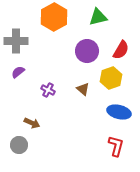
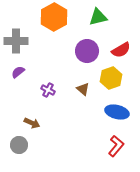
red semicircle: rotated 30 degrees clockwise
blue ellipse: moved 2 px left
red L-shape: rotated 25 degrees clockwise
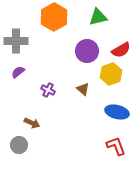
yellow hexagon: moved 4 px up
red L-shape: rotated 60 degrees counterclockwise
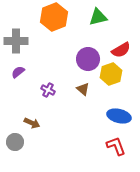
orange hexagon: rotated 8 degrees clockwise
purple circle: moved 1 px right, 8 px down
blue ellipse: moved 2 px right, 4 px down
gray circle: moved 4 px left, 3 px up
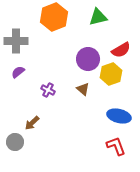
brown arrow: rotated 112 degrees clockwise
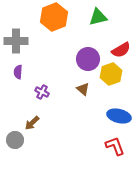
purple semicircle: rotated 48 degrees counterclockwise
purple cross: moved 6 px left, 2 px down
gray circle: moved 2 px up
red L-shape: moved 1 px left
